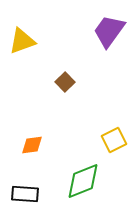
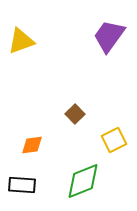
purple trapezoid: moved 5 px down
yellow triangle: moved 1 px left
brown square: moved 10 px right, 32 px down
black rectangle: moved 3 px left, 9 px up
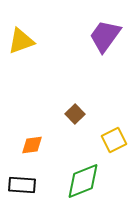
purple trapezoid: moved 4 px left
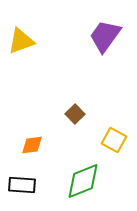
yellow square: rotated 35 degrees counterclockwise
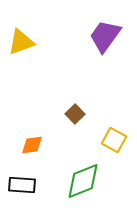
yellow triangle: moved 1 px down
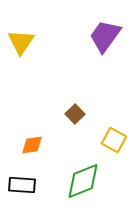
yellow triangle: rotated 36 degrees counterclockwise
